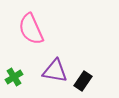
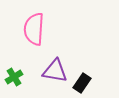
pink semicircle: moved 3 px right; rotated 28 degrees clockwise
black rectangle: moved 1 px left, 2 px down
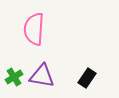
purple triangle: moved 13 px left, 5 px down
black rectangle: moved 5 px right, 5 px up
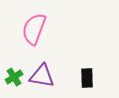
pink semicircle: rotated 16 degrees clockwise
black rectangle: rotated 36 degrees counterclockwise
